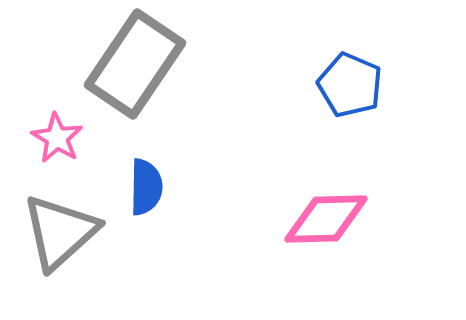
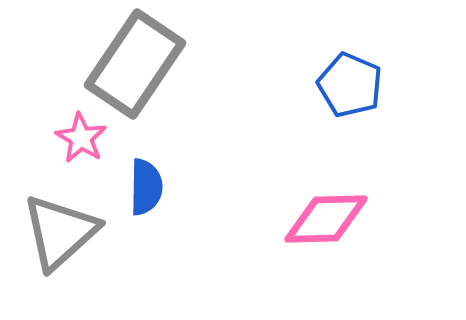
pink star: moved 24 px right
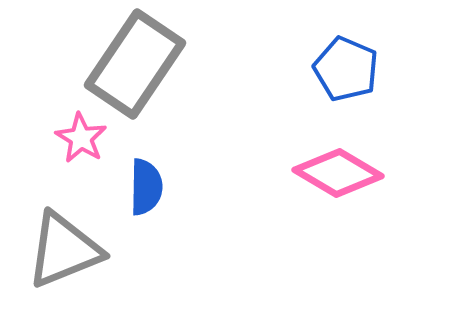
blue pentagon: moved 4 px left, 16 px up
pink diamond: moved 12 px right, 46 px up; rotated 32 degrees clockwise
gray triangle: moved 4 px right, 18 px down; rotated 20 degrees clockwise
